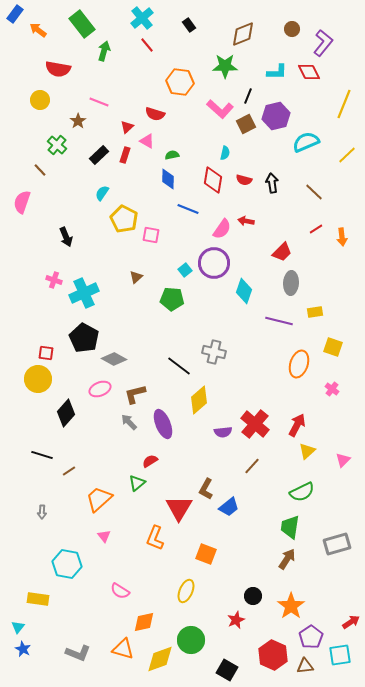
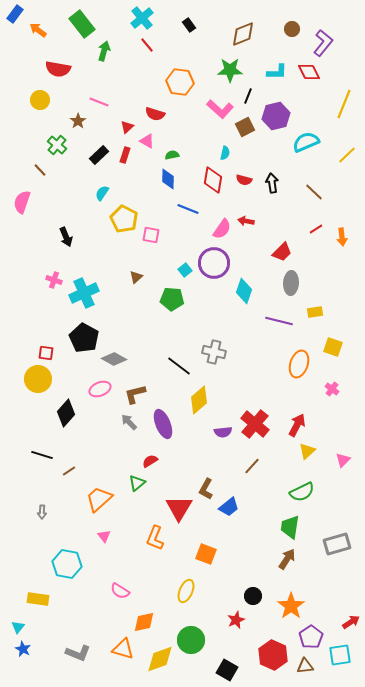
green star at (225, 66): moved 5 px right, 4 px down
brown square at (246, 124): moved 1 px left, 3 px down
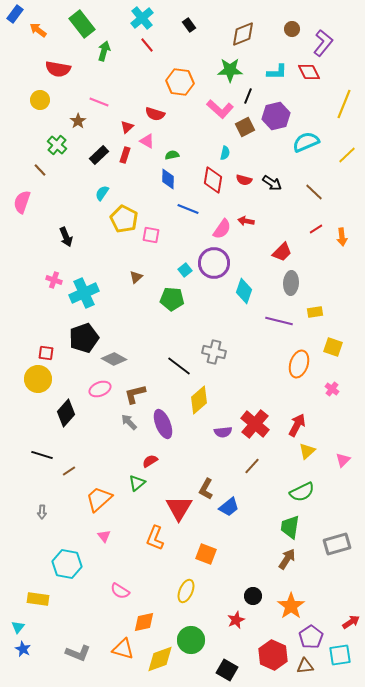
black arrow at (272, 183): rotated 132 degrees clockwise
black pentagon at (84, 338): rotated 24 degrees clockwise
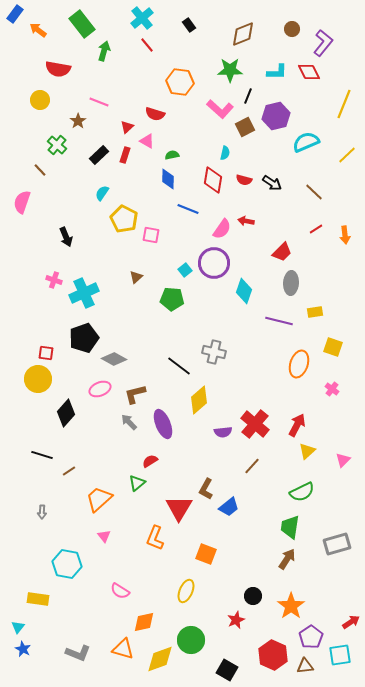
orange arrow at (342, 237): moved 3 px right, 2 px up
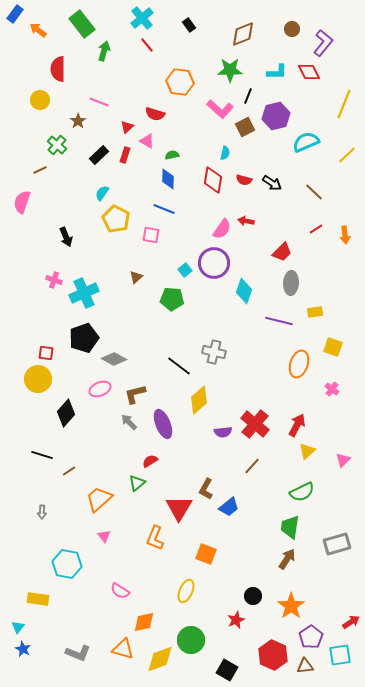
red semicircle at (58, 69): rotated 80 degrees clockwise
brown line at (40, 170): rotated 72 degrees counterclockwise
blue line at (188, 209): moved 24 px left
yellow pentagon at (124, 219): moved 8 px left
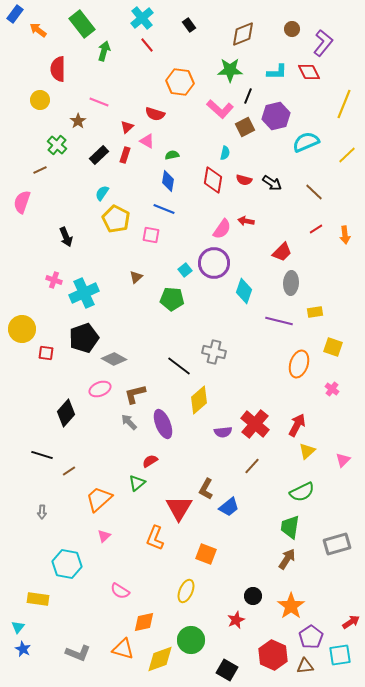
blue diamond at (168, 179): moved 2 px down; rotated 10 degrees clockwise
yellow circle at (38, 379): moved 16 px left, 50 px up
pink triangle at (104, 536): rotated 24 degrees clockwise
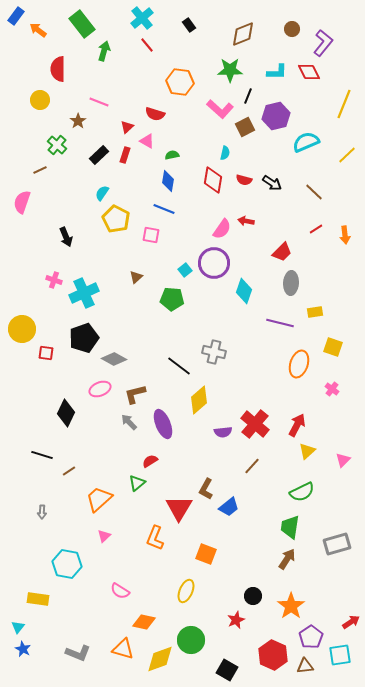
blue rectangle at (15, 14): moved 1 px right, 2 px down
purple line at (279, 321): moved 1 px right, 2 px down
black diamond at (66, 413): rotated 16 degrees counterclockwise
orange diamond at (144, 622): rotated 25 degrees clockwise
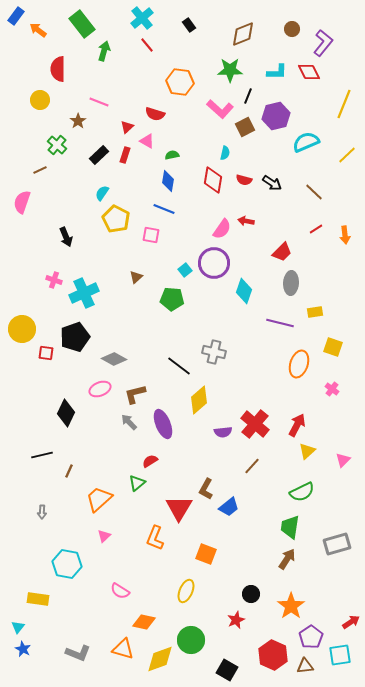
black pentagon at (84, 338): moved 9 px left, 1 px up
black line at (42, 455): rotated 30 degrees counterclockwise
brown line at (69, 471): rotated 32 degrees counterclockwise
black circle at (253, 596): moved 2 px left, 2 px up
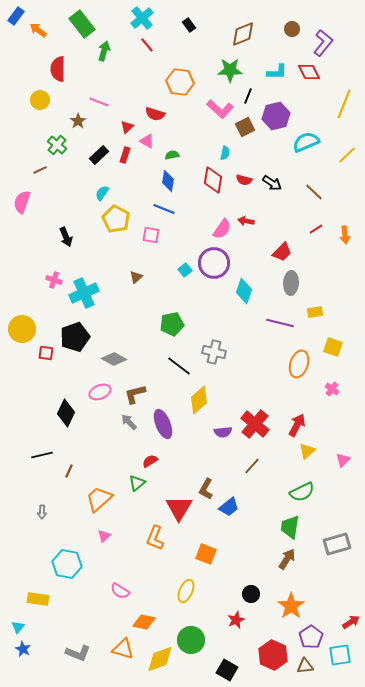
green pentagon at (172, 299): moved 25 px down; rotated 15 degrees counterclockwise
pink ellipse at (100, 389): moved 3 px down
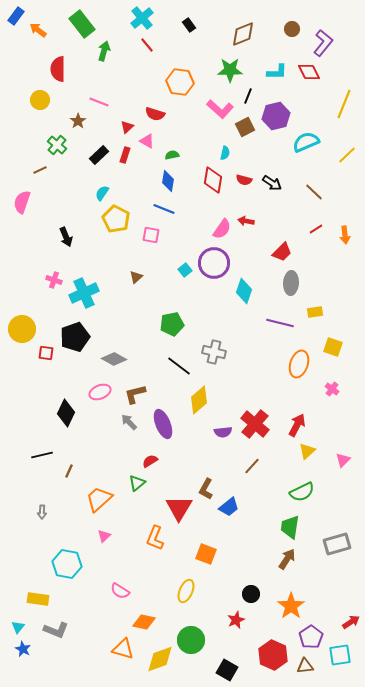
gray L-shape at (78, 653): moved 22 px left, 23 px up
